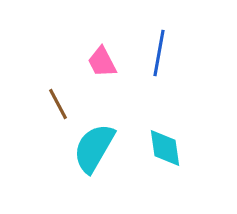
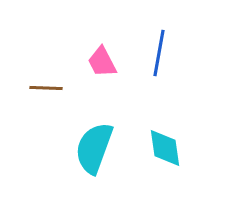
brown line: moved 12 px left, 16 px up; rotated 60 degrees counterclockwise
cyan semicircle: rotated 10 degrees counterclockwise
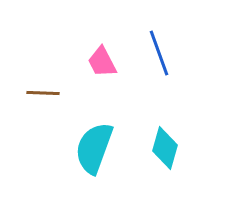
blue line: rotated 30 degrees counterclockwise
brown line: moved 3 px left, 5 px down
cyan diamond: rotated 24 degrees clockwise
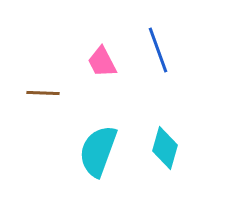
blue line: moved 1 px left, 3 px up
cyan semicircle: moved 4 px right, 3 px down
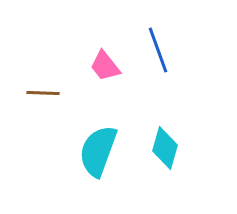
pink trapezoid: moved 3 px right, 4 px down; rotated 12 degrees counterclockwise
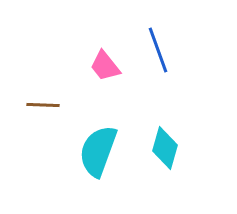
brown line: moved 12 px down
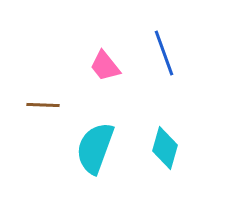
blue line: moved 6 px right, 3 px down
cyan semicircle: moved 3 px left, 3 px up
